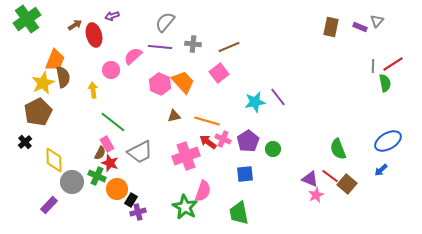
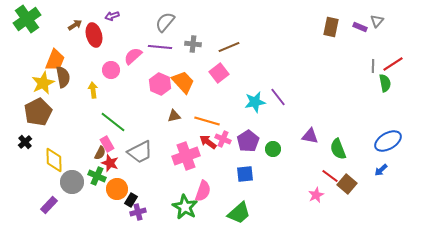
purple triangle at (310, 179): moved 43 px up; rotated 12 degrees counterclockwise
green trapezoid at (239, 213): rotated 120 degrees counterclockwise
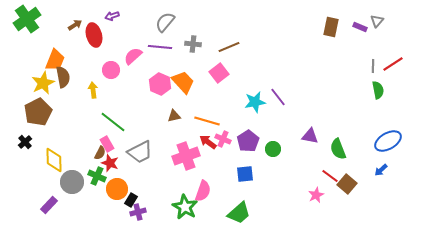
green semicircle at (385, 83): moved 7 px left, 7 px down
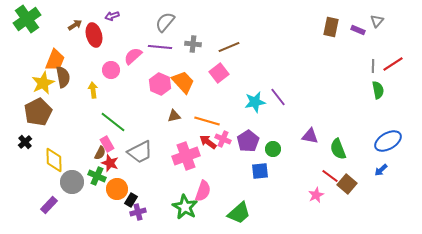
purple rectangle at (360, 27): moved 2 px left, 3 px down
blue square at (245, 174): moved 15 px right, 3 px up
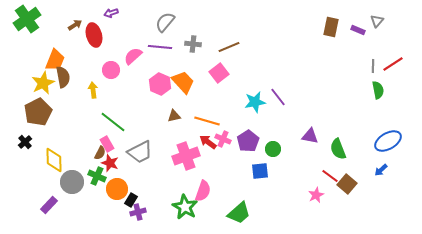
purple arrow at (112, 16): moved 1 px left, 3 px up
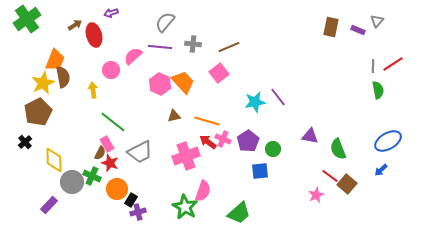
green cross at (97, 176): moved 5 px left
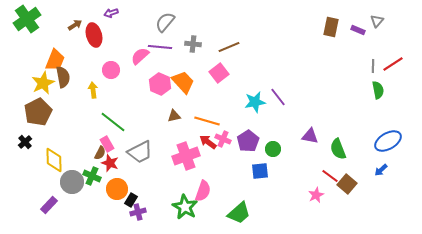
pink semicircle at (133, 56): moved 7 px right
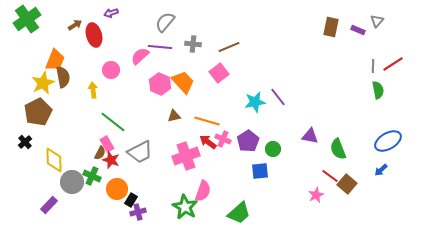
red star at (110, 163): moved 1 px right, 3 px up
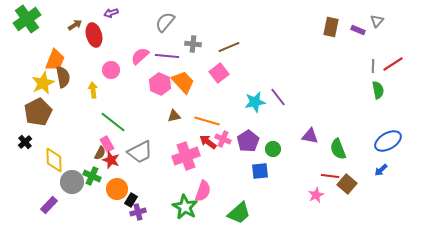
purple line at (160, 47): moved 7 px right, 9 px down
red line at (330, 176): rotated 30 degrees counterclockwise
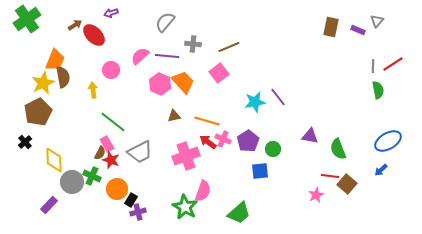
red ellipse at (94, 35): rotated 30 degrees counterclockwise
